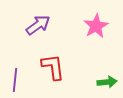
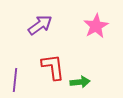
purple arrow: moved 2 px right
green arrow: moved 27 px left
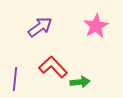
purple arrow: moved 2 px down
red L-shape: rotated 36 degrees counterclockwise
purple line: moved 1 px up
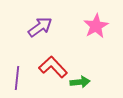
purple line: moved 2 px right, 1 px up
